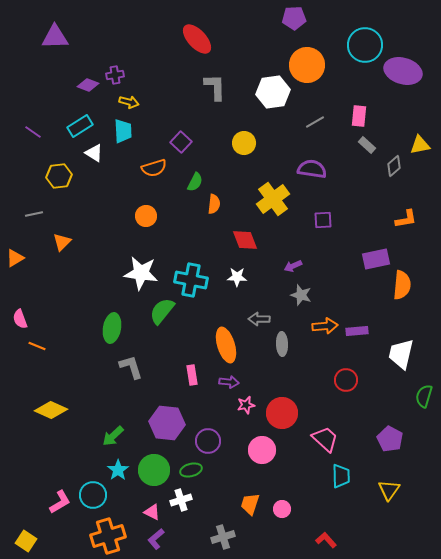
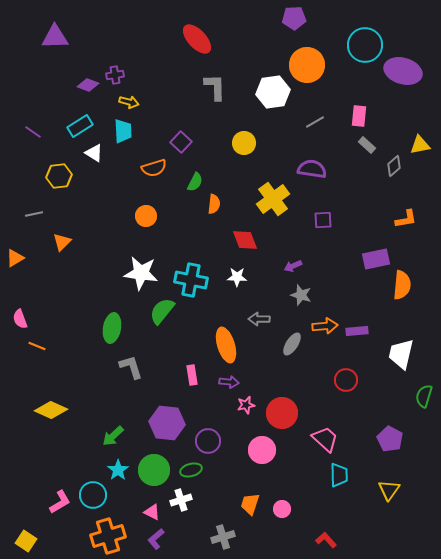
gray ellipse at (282, 344): moved 10 px right; rotated 35 degrees clockwise
cyan trapezoid at (341, 476): moved 2 px left, 1 px up
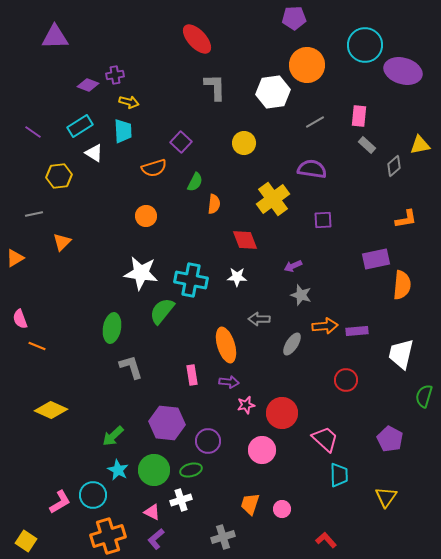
cyan star at (118, 470): rotated 10 degrees counterclockwise
yellow triangle at (389, 490): moved 3 px left, 7 px down
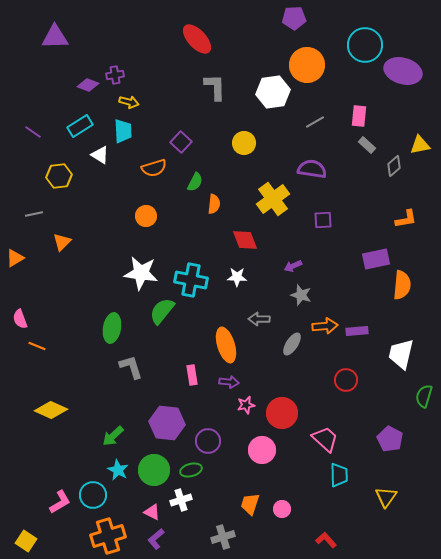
white triangle at (94, 153): moved 6 px right, 2 px down
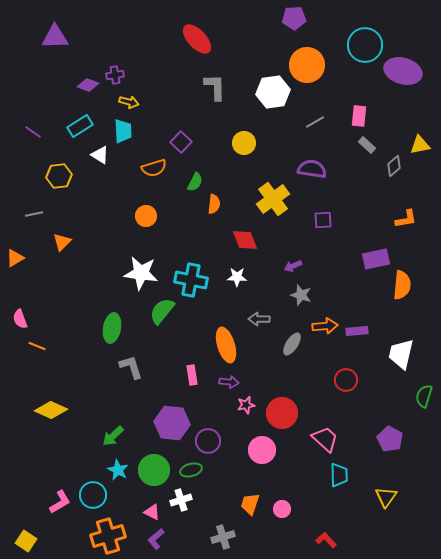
purple hexagon at (167, 423): moved 5 px right
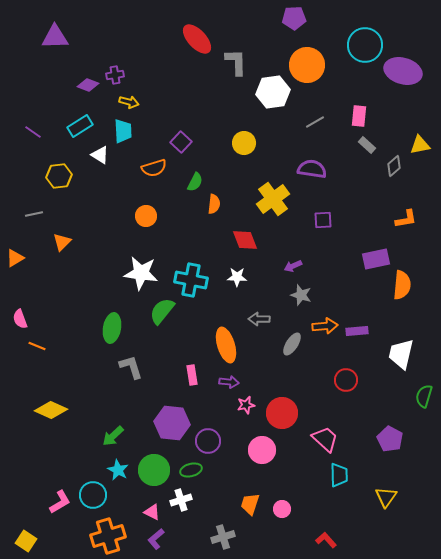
gray L-shape at (215, 87): moved 21 px right, 25 px up
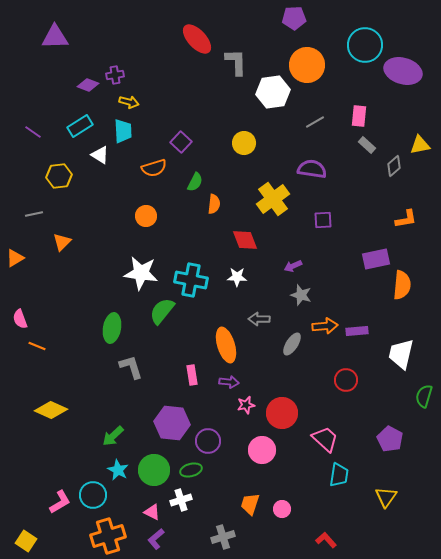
cyan trapezoid at (339, 475): rotated 10 degrees clockwise
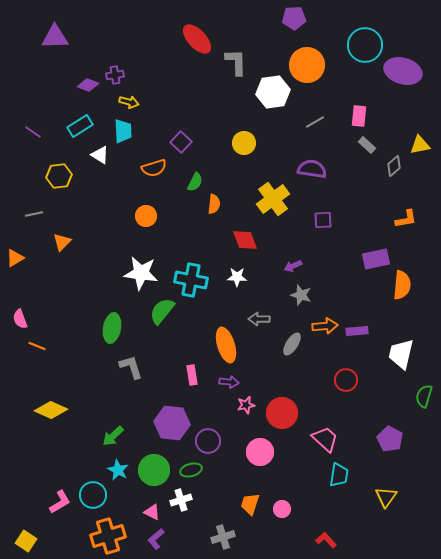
pink circle at (262, 450): moved 2 px left, 2 px down
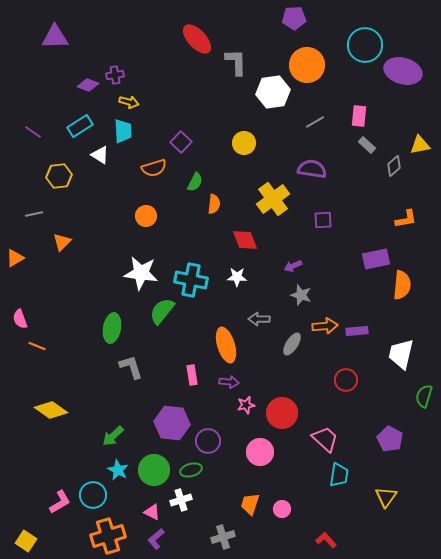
yellow diamond at (51, 410): rotated 12 degrees clockwise
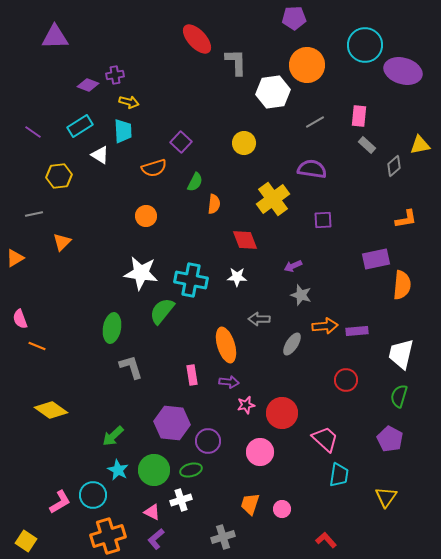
green semicircle at (424, 396): moved 25 px left
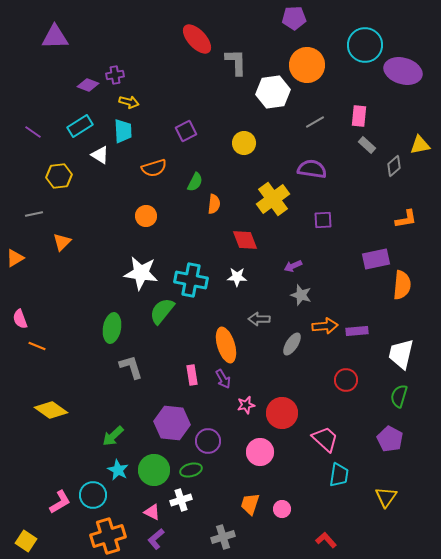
purple square at (181, 142): moved 5 px right, 11 px up; rotated 20 degrees clockwise
purple arrow at (229, 382): moved 6 px left, 3 px up; rotated 54 degrees clockwise
